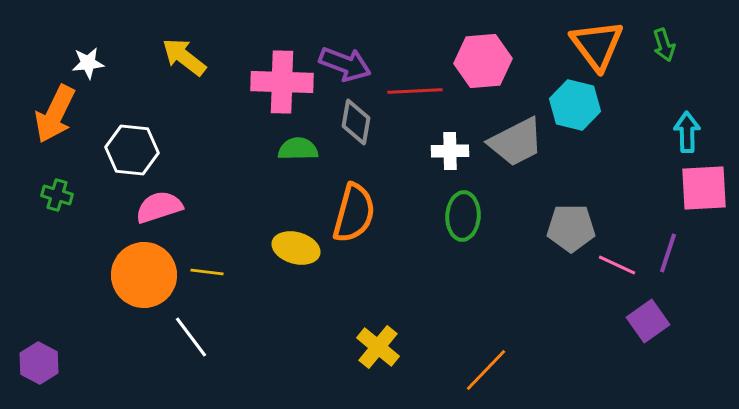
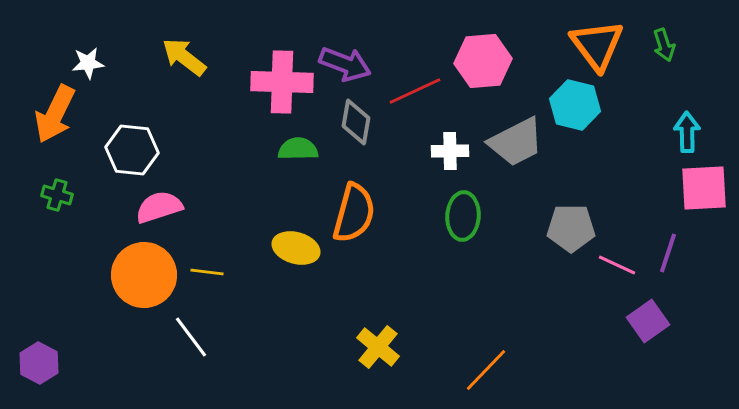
red line: rotated 22 degrees counterclockwise
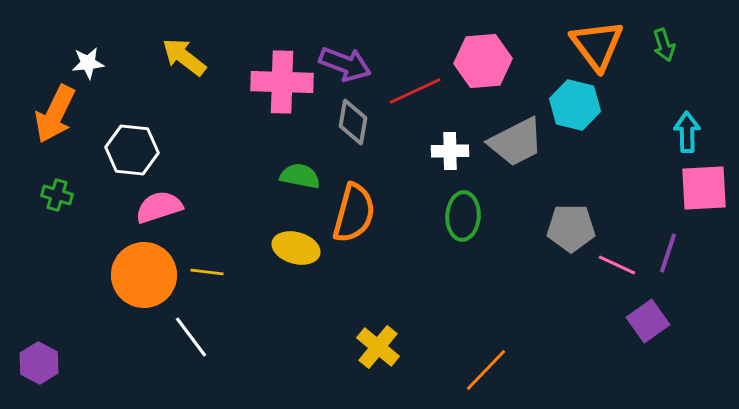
gray diamond: moved 3 px left
green semicircle: moved 2 px right, 27 px down; rotated 12 degrees clockwise
